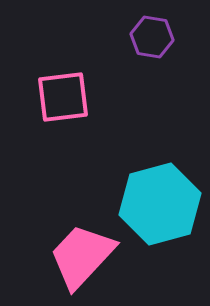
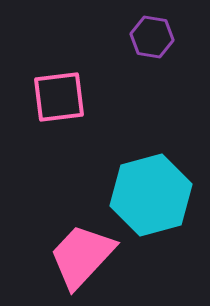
pink square: moved 4 px left
cyan hexagon: moved 9 px left, 9 px up
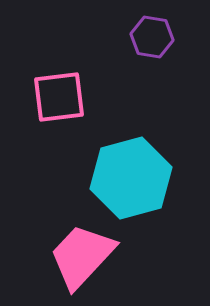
cyan hexagon: moved 20 px left, 17 px up
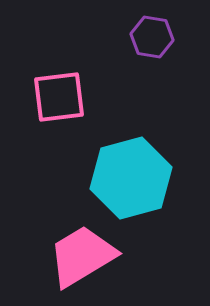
pink trapezoid: rotated 16 degrees clockwise
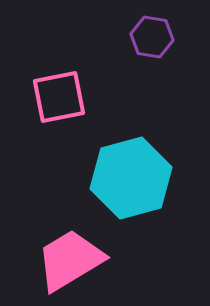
pink square: rotated 4 degrees counterclockwise
pink trapezoid: moved 12 px left, 4 px down
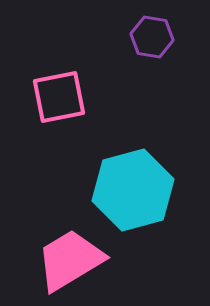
cyan hexagon: moved 2 px right, 12 px down
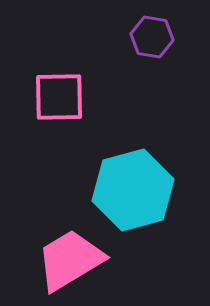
pink square: rotated 10 degrees clockwise
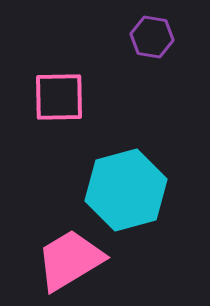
cyan hexagon: moved 7 px left
